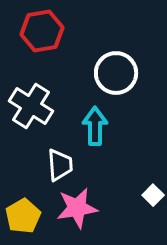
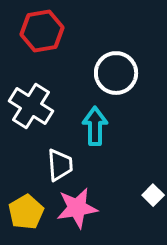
yellow pentagon: moved 3 px right, 4 px up
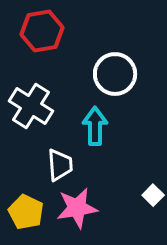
white circle: moved 1 px left, 1 px down
yellow pentagon: rotated 16 degrees counterclockwise
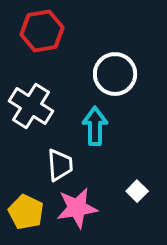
white square: moved 16 px left, 4 px up
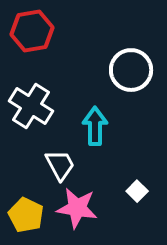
red hexagon: moved 10 px left
white circle: moved 16 px right, 4 px up
white trapezoid: rotated 24 degrees counterclockwise
pink star: rotated 18 degrees clockwise
yellow pentagon: moved 3 px down
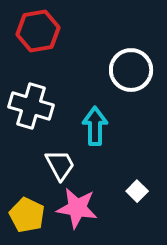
red hexagon: moved 6 px right
white cross: rotated 15 degrees counterclockwise
yellow pentagon: moved 1 px right
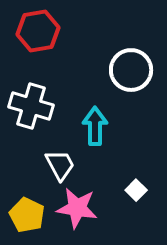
white square: moved 1 px left, 1 px up
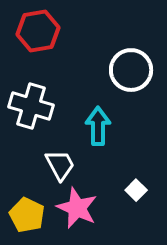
cyan arrow: moved 3 px right
pink star: rotated 15 degrees clockwise
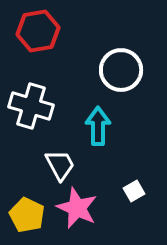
white circle: moved 10 px left
white square: moved 2 px left, 1 px down; rotated 15 degrees clockwise
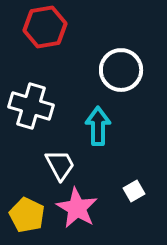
red hexagon: moved 7 px right, 4 px up
pink star: rotated 6 degrees clockwise
